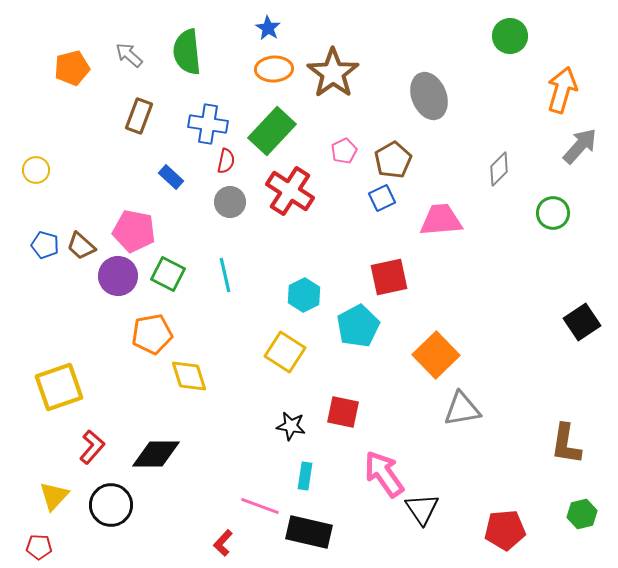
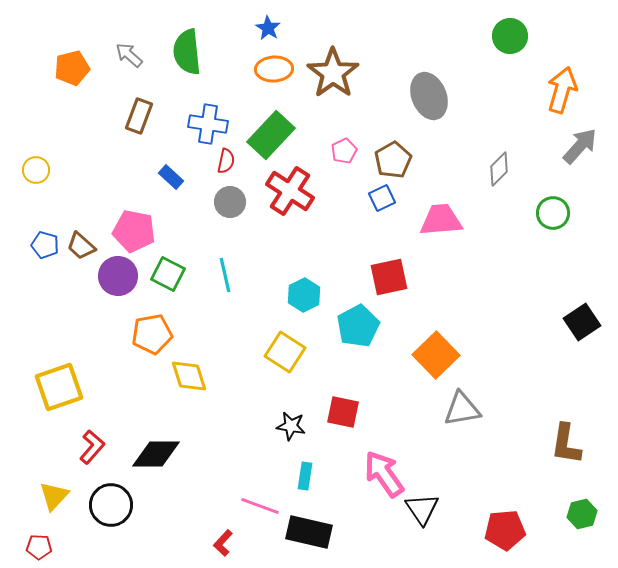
green rectangle at (272, 131): moved 1 px left, 4 px down
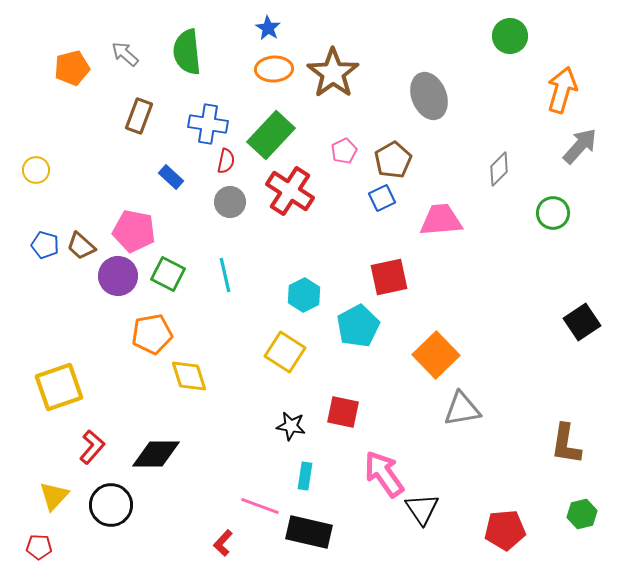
gray arrow at (129, 55): moved 4 px left, 1 px up
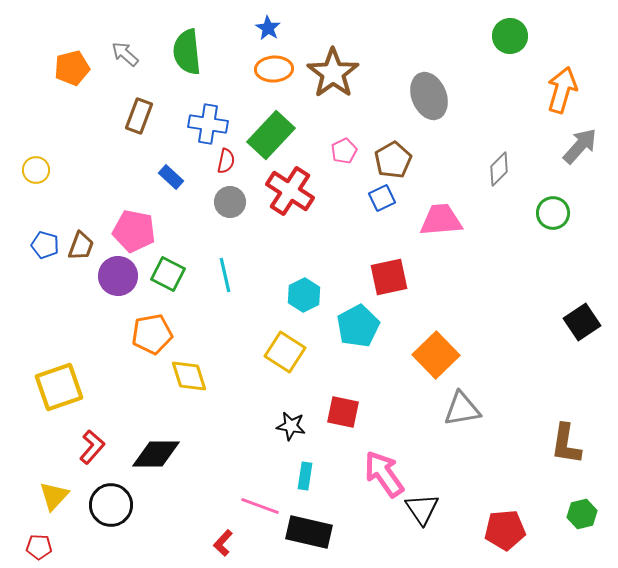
brown trapezoid at (81, 246): rotated 112 degrees counterclockwise
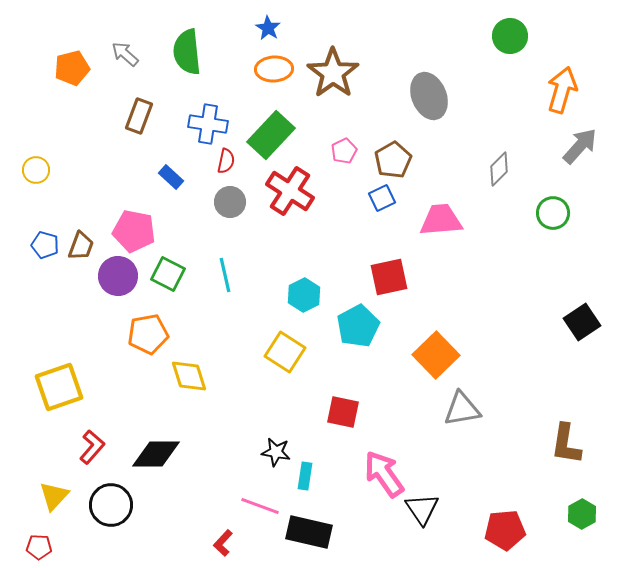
orange pentagon at (152, 334): moved 4 px left
black star at (291, 426): moved 15 px left, 26 px down
green hexagon at (582, 514): rotated 16 degrees counterclockwise
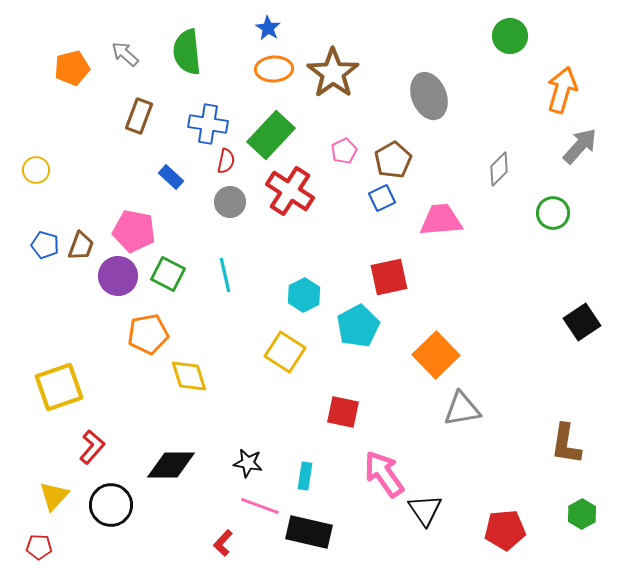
black star at (276, 452): moved 28 px left, 11 px down
black diamond at (156, 454): moved 15 px right, 11 px down
black triangle at (422, 509): moved 3 px right, 1 px down
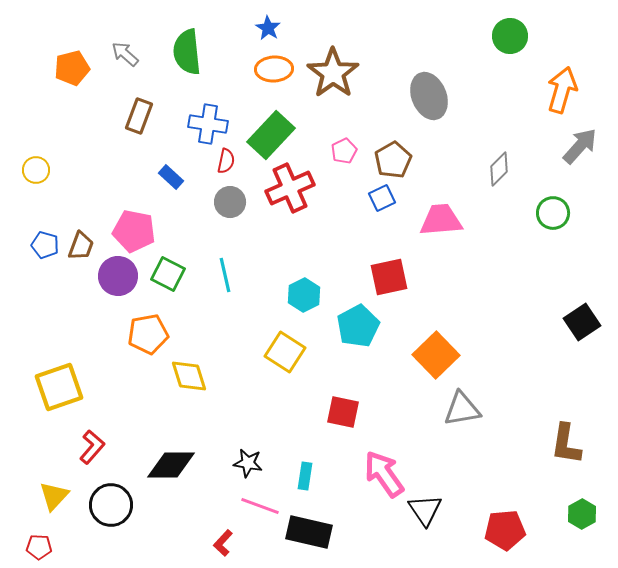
red cross at (290, 191): moved 3 px up; rotated 33 degrees clockwise
